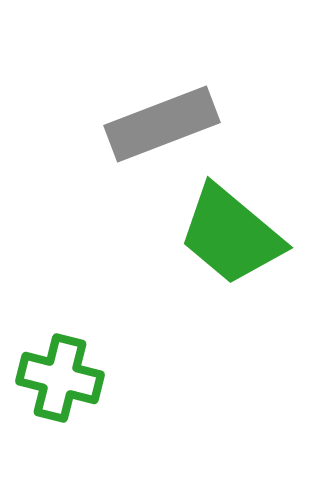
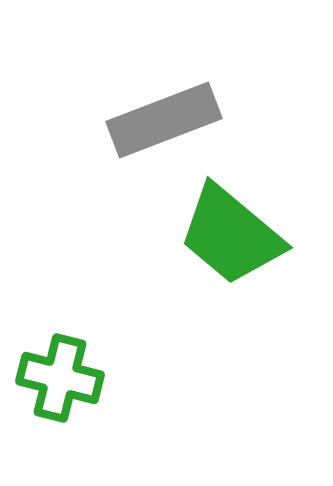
gray rectangle: moved 2 px right, 4 px up
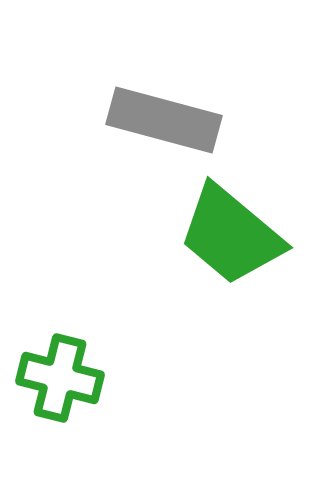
gray rectangle: rotated 36 degrees clockwise
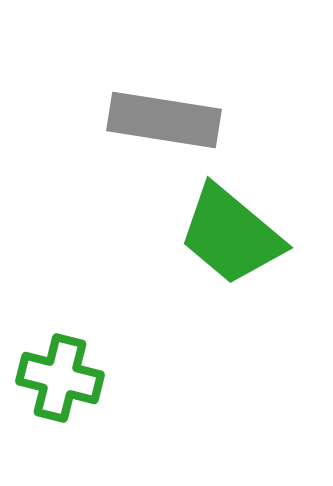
gray rectangle: rotated 6 degrees counterclockwise
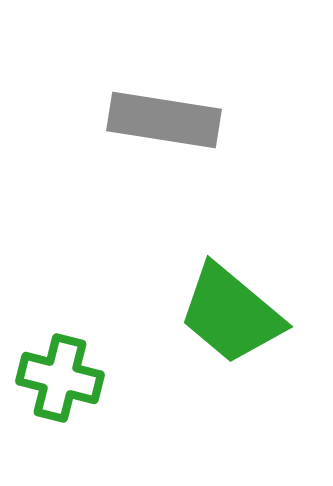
green trapezoid: moved 79 px down
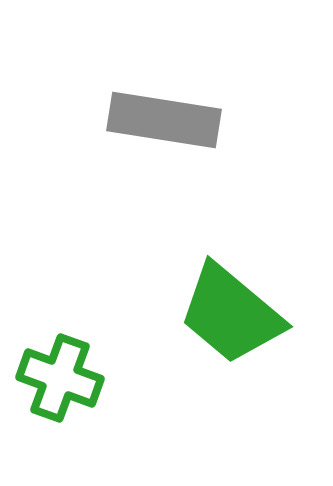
green cross: rotated 6 degrees clockwise
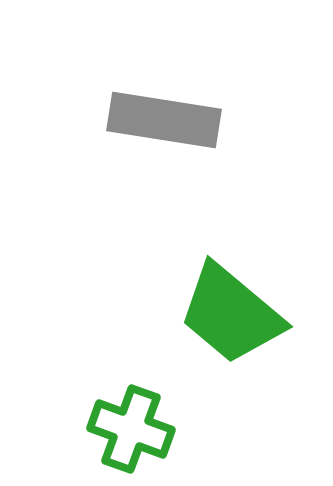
green cross: moved 71 px right, 51 px down
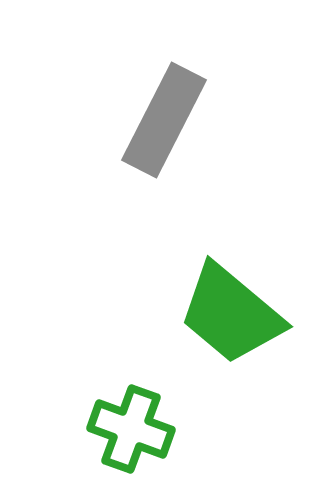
gray rectangle: rotated 72 degrees counterclockwise
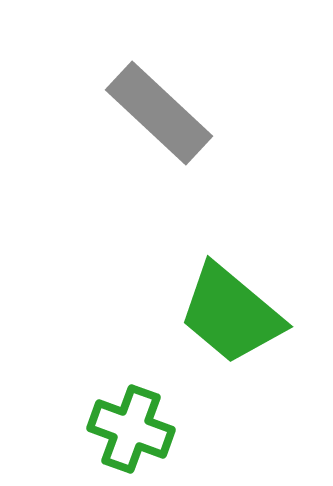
gray rectangle: moved 5 px left, 7 px up; rotated 74 degrees counterclockwise
